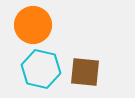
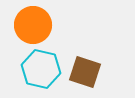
brown square: rotated 12 degrees clockwise
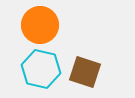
orange circle: moved 7 px right
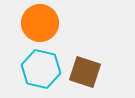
orange circle: moved 2 px up
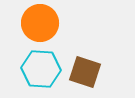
cyan hexagon: rotated 9 degrees counterclockwise
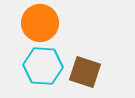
cyan hexagon: moved 2 px right, 3 px up
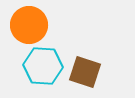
orange circle: moved 11 px left, 2 px down
